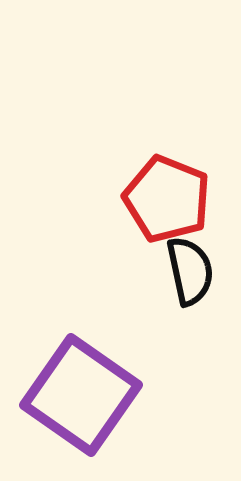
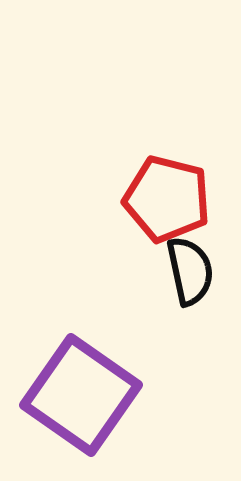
red pentagon: rotated 8 degrees counterclockwise
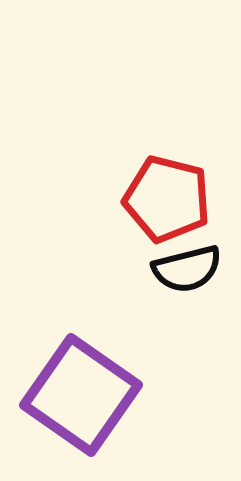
black semicircle: moved 3 px left, 2 px up; rotated 88 degrees clockwise
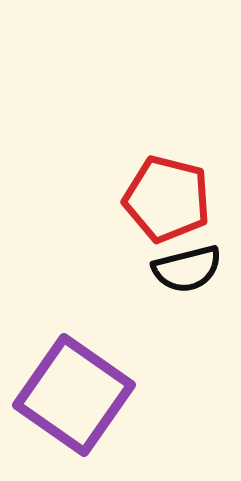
purple square: moved 7 px left
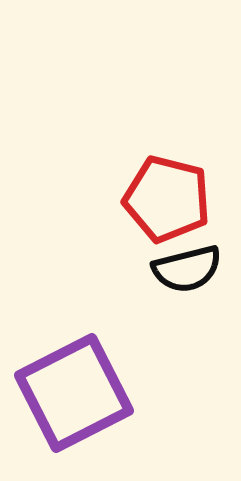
purple square: moved 2 px up; rotated 28 degrees clockwise
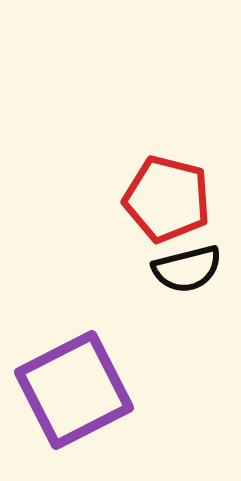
purple square: moved 3 px up
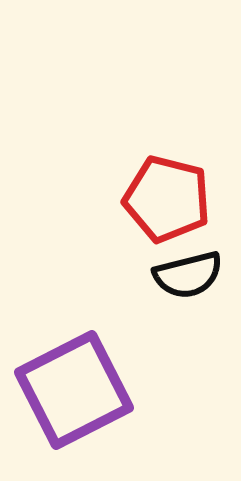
black semicircle: moved 1 px right, 6 px down
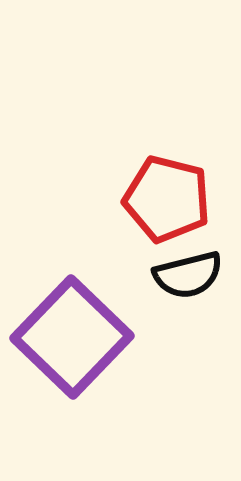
purple square: moved 2 px left, 53 px up; rotated 19 degrees counterclockwise
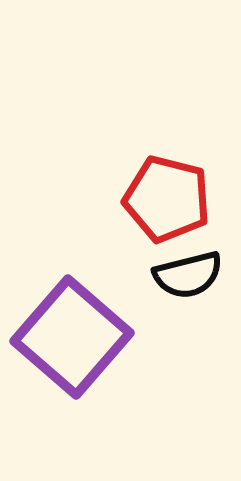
purple square: rotated 3 degrees counterclockwise
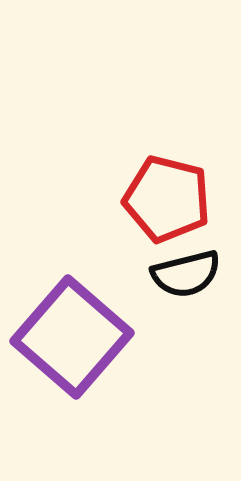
black semicircle: moved 2 px left, 1 px up
